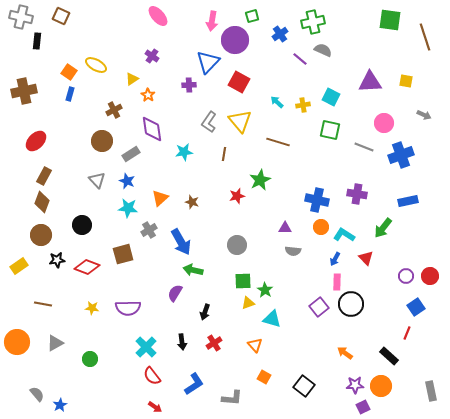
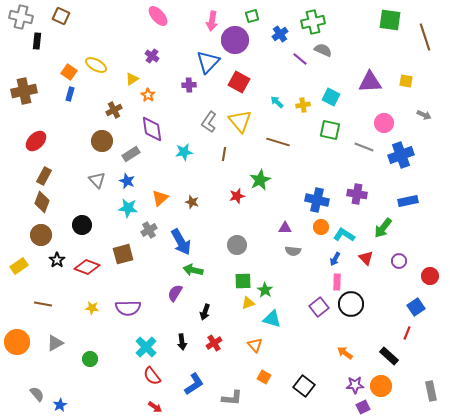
black star at (57, 260): rotated 28 degrees counterclockwise
purple circle at (406, 276): moved 7 px left, 15 px up
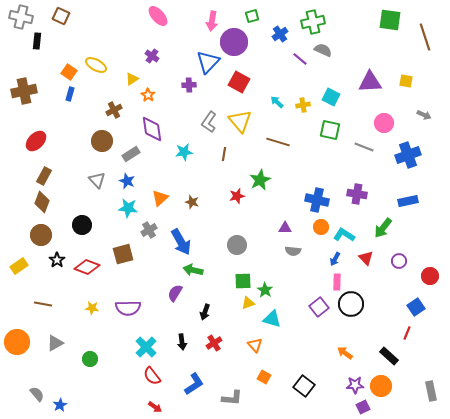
purple circle at (235, 40): moved 1 px left, 2 px down
blue cross at (401, 155): moved 7 px right
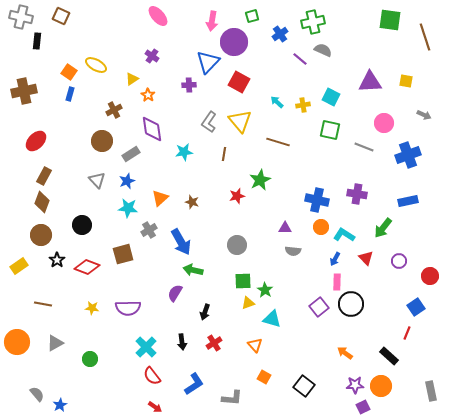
blue star at (127, 181): rotated 28 degrees clockwise
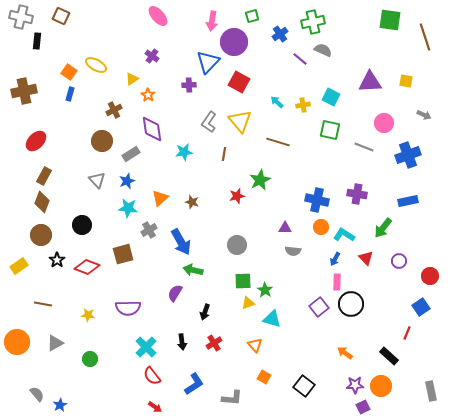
blue square at (416, 307): moved 5 px right
yellow star at (92, 308): moved 4 px left, 7 px down
